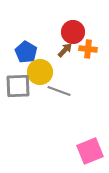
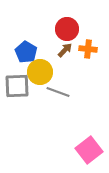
red circle: moved 6 px left, 3 px up
gray square: moved 1 px left
gray line: moved 1 px left, 1 px down
pink square: moved 1 px left, 1 px up; rotated 16 degrees counterclockwise
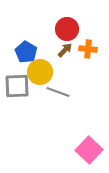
pink square: rotated 8 degrees counterclockwise
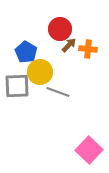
red circle: moved 7 px left
brown arrow: moved 4 px right, 5 px up
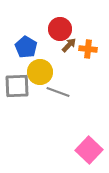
blue pentagon: moved 5 px up
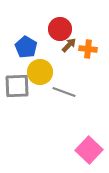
gray line: moved 6 px right
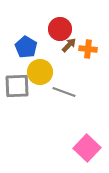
pink square: moved 2 px left, 2 px up
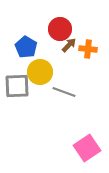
pink square: rotated 12 degrees clockwise
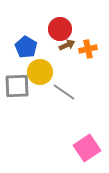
brown arrow: moved 2 px left; rotated 21 degrees clockwise
orange cross: rotated 18 degrees counterclockwise
gray line: rotated 15 degrees clockwise
